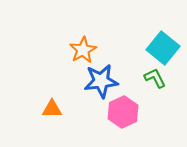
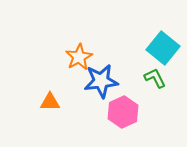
orange star: moved 4 px left, 7 px down
orange triangle: moved 2 px left, 7 px up
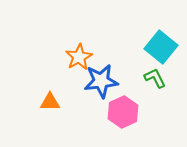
cyan square: moved 2 px left, 1 px up
